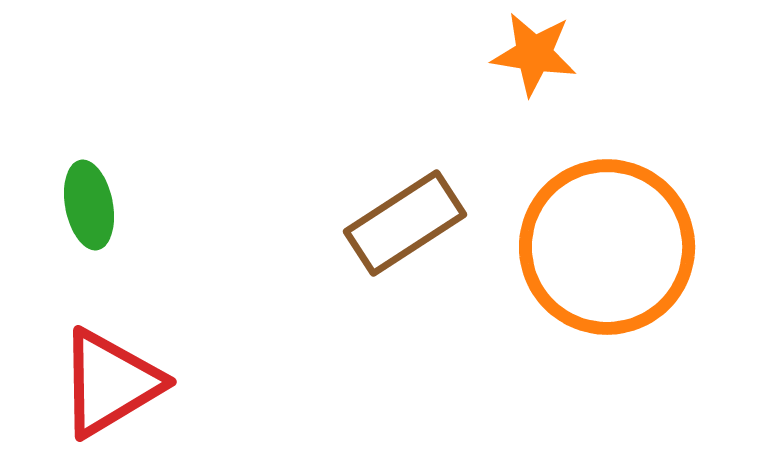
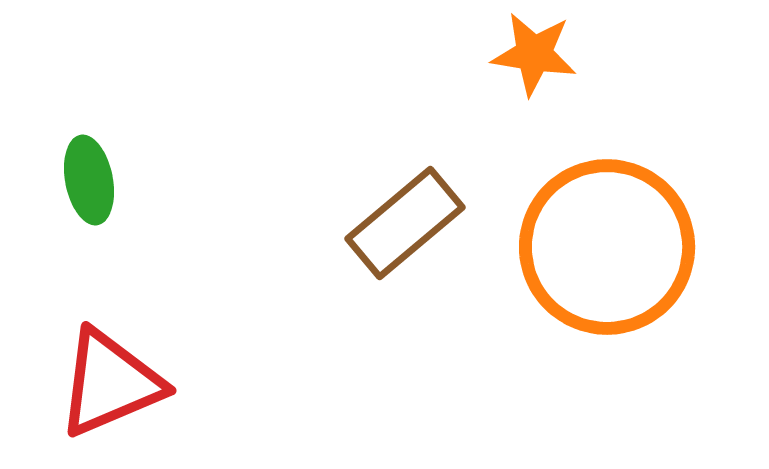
green ellipse: moved 25 px up
brown rectangle: rotated 7 degrees counterclockwise
red triangle: rotated 8 degrees clockwise
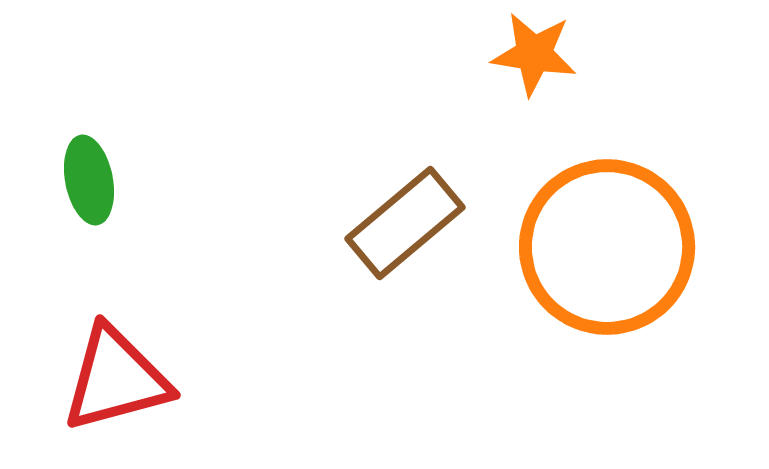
red triangle: moved 6 px right, 4 px up; rotated 8 degrees clockwise
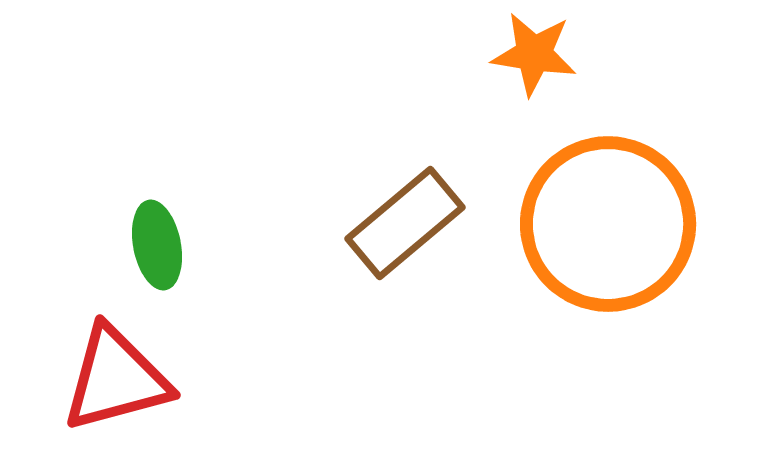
green ellipse: moved 68 px right, 65 px down
orange circle: moved 1 px right, 23 px up
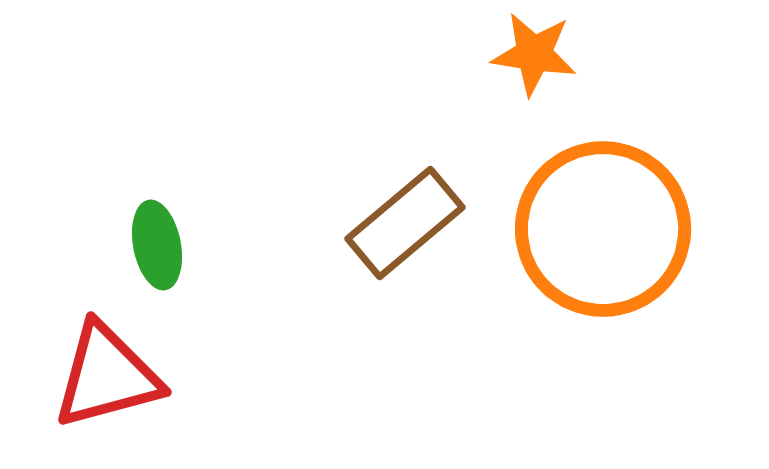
orange circle: moved 5 px left, 5 px down
red triangle: moved 9 px left, 3 px up
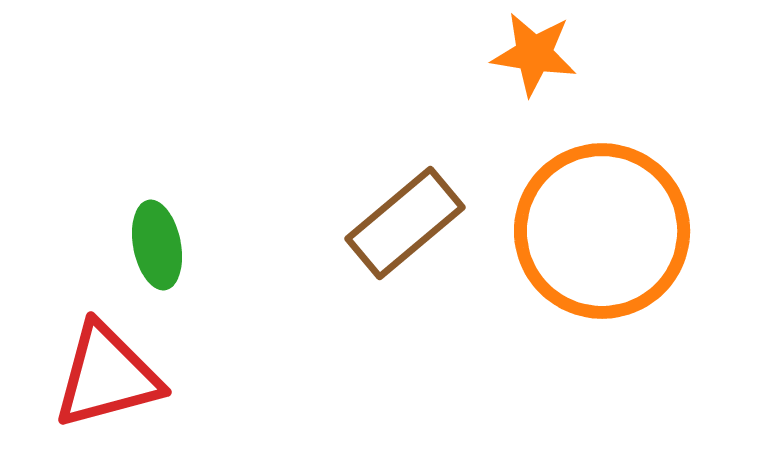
orange circle: moved 1 px left, 2 px down
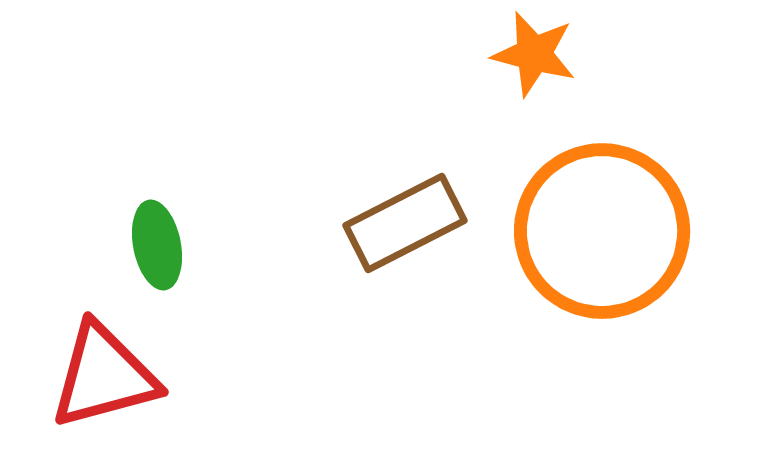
orange star: rotated 6 degrees clockwise
brown rectangle: rotated 13 degrees clockwise
red triangle: moved 3 px left
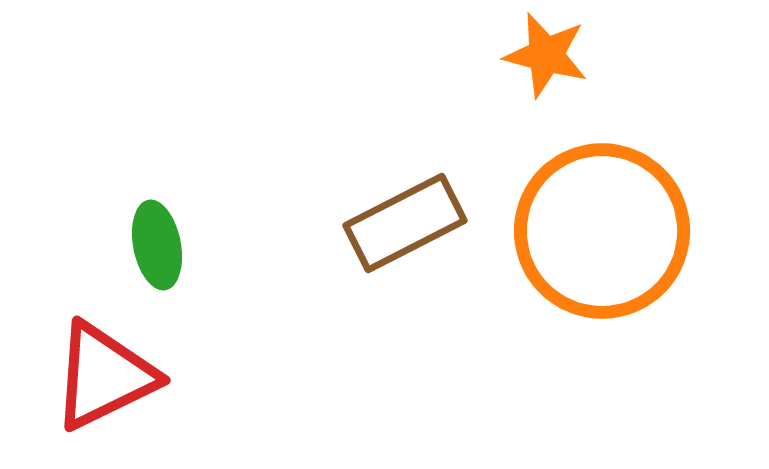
orange star: moved 12 px right, 1 px down
red triangle: rotated 11 degrees counterclockwise
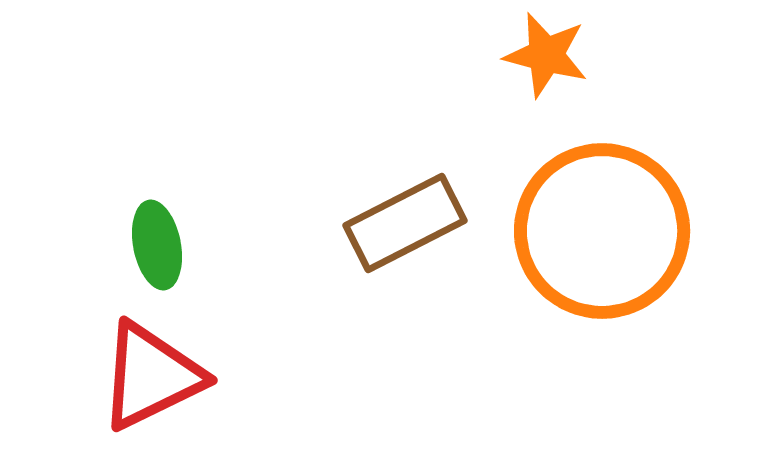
red triangle: moved 47 px right
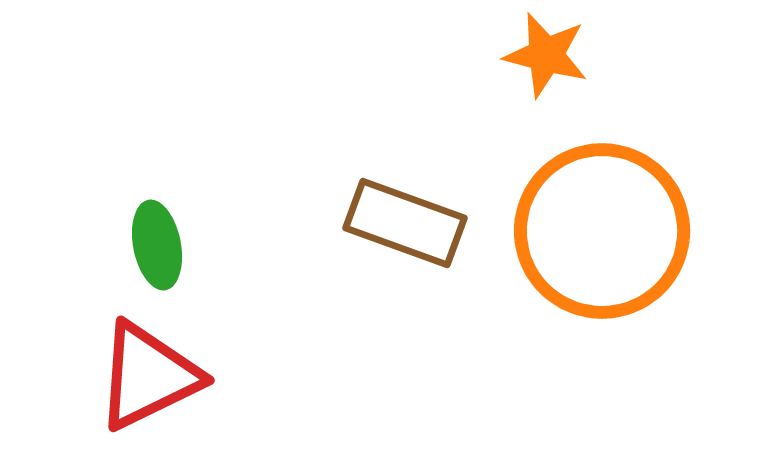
brown rectangle: rotated 47 degrees clockwise
red triangle: moved 3 px left
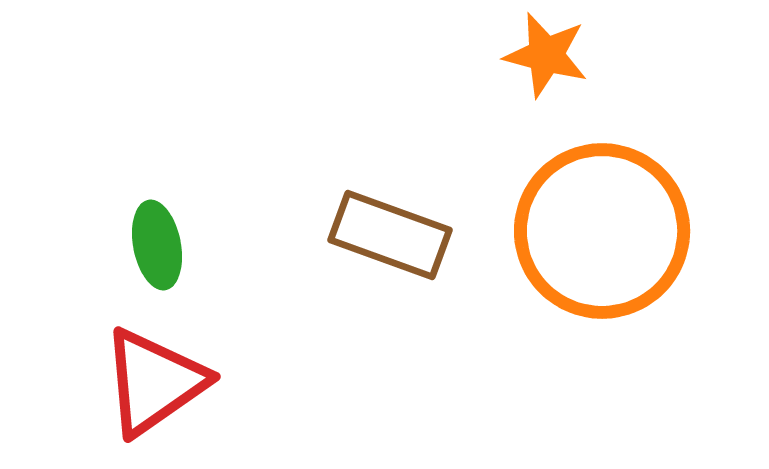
brown rectangle: moved 15 px left, 12 px down
red triangle: moved 6 px right, 6 px down; rotated 9 degrees counterclockwise
